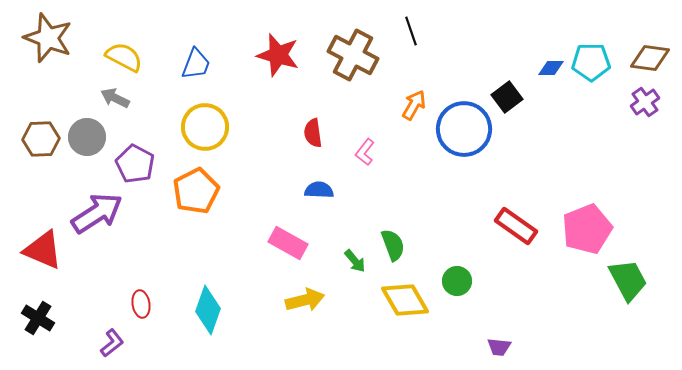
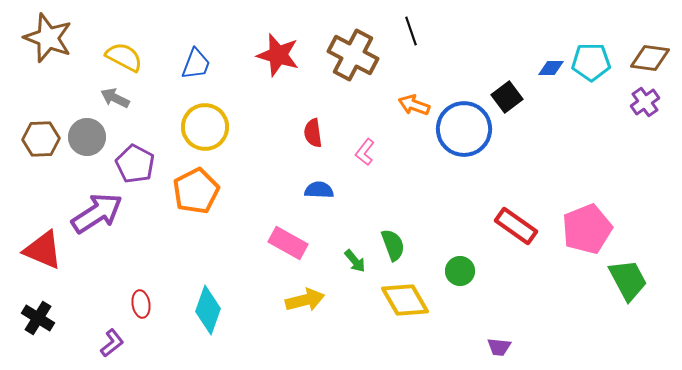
orange arrow: rotated 100 degrees counterclockwise
green circle: moved 3 px right, 10 px up
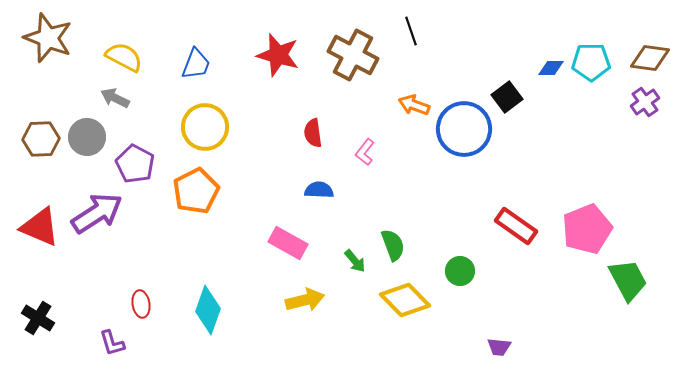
red triangle: moved 3 px left, 23 px up
yellow diamond: rotated 15 degrees counterclockwise
purple L-shape: rotated 112 degrees clockwise
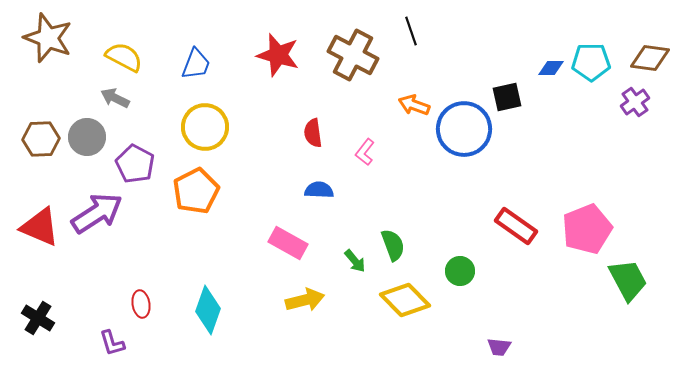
black square: rotated 24 degrees clockwise
purple cross: moved 10 px left
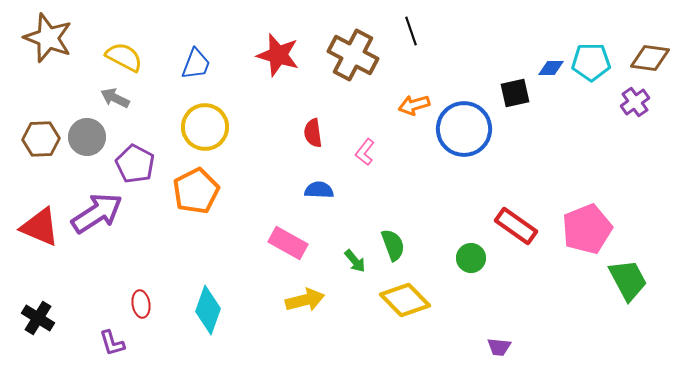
black square: moved 8 px right, 4 px up
orange arrow: rotated 36 degrees counterclockwise
green circle: moved 11 px right, 13 px up
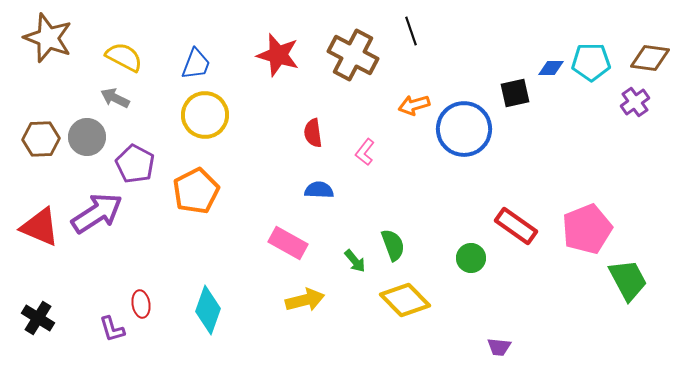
yellow circle: moved 12 px up
purple L-shape: moved 14 px up
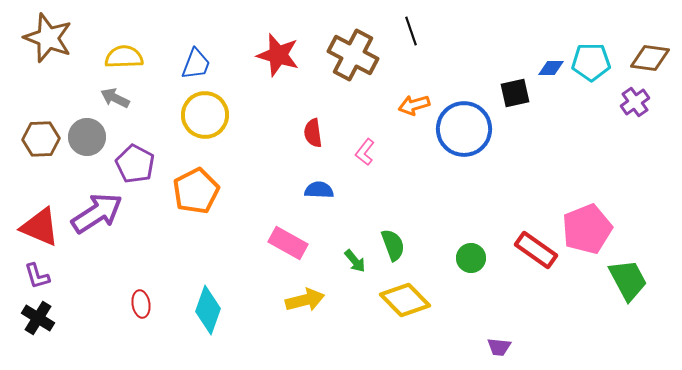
yellow semicircle: rotated 30 degrees counterclockwise
red rectangle: moved 20 px right, 24 px down
purple L-shape: moved 75 px left, 53 px up
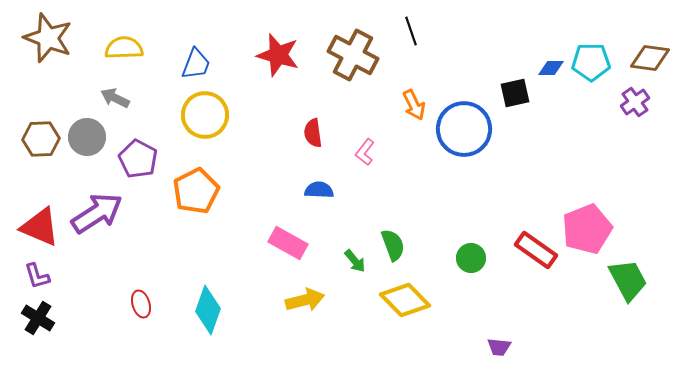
yellow semicircle: moved 9 px up
orange arrow: rotated 100 degrees counterclockwise
purple pentagon: moved 3 px right, 5 px up
red ellipse: rotated 8 degrees counterclockwise
